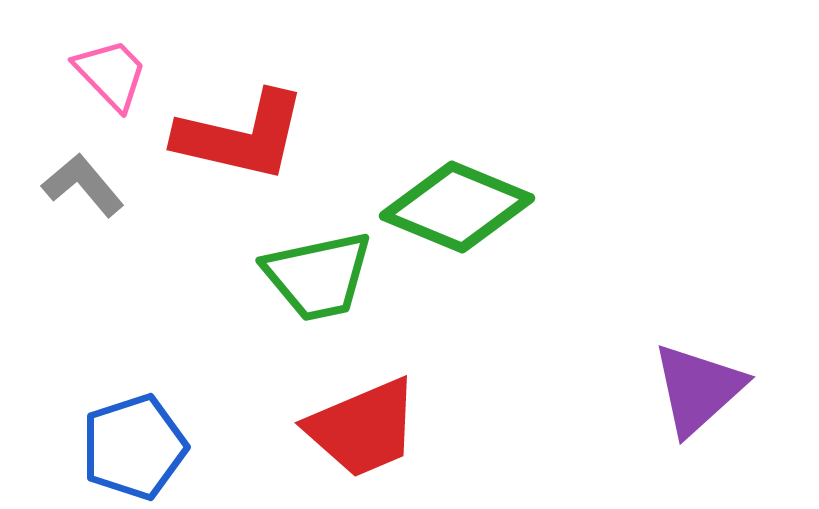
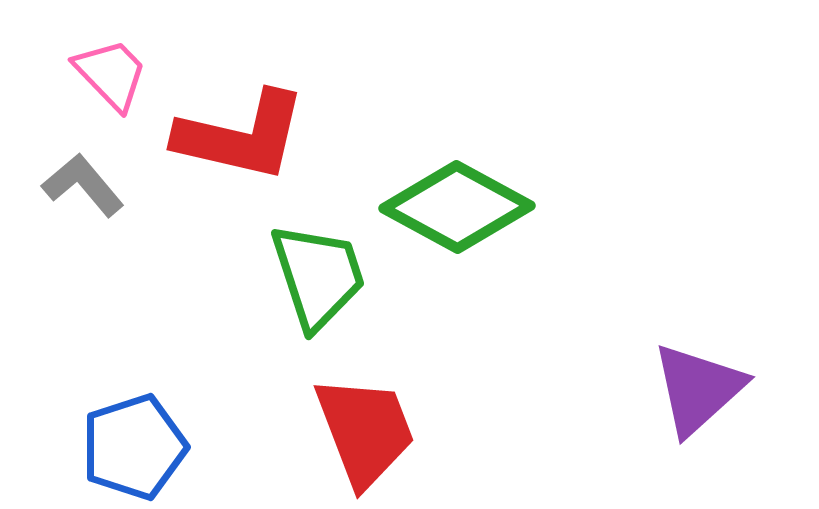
green diamond: rotated 6 degrees clockwise
green trapezoid: rotated 96 degrees counterclockwise
red trapezoid: moved 2 px right, 3 px down; rotated 88 degrees counterclockwise
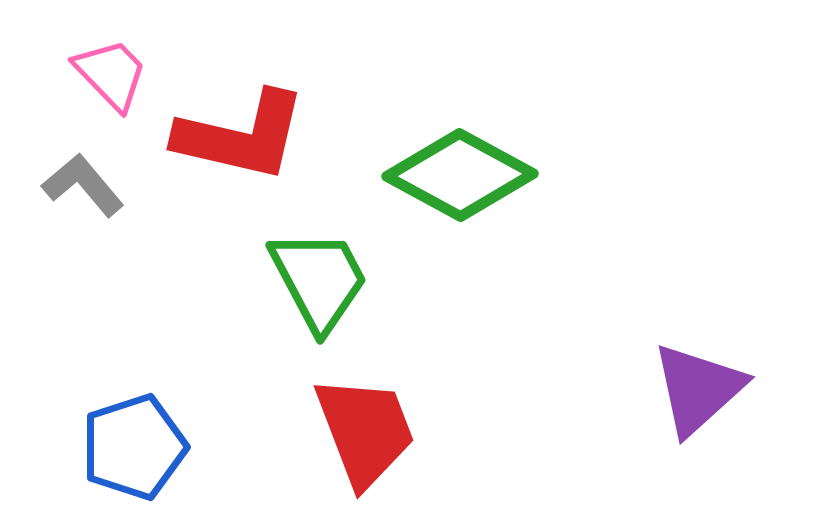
green diamond: moved 3 px right, 32 px up
green trapezoid: moved 1 px right, 4 px down; rotated 10 degrees counterclockwise
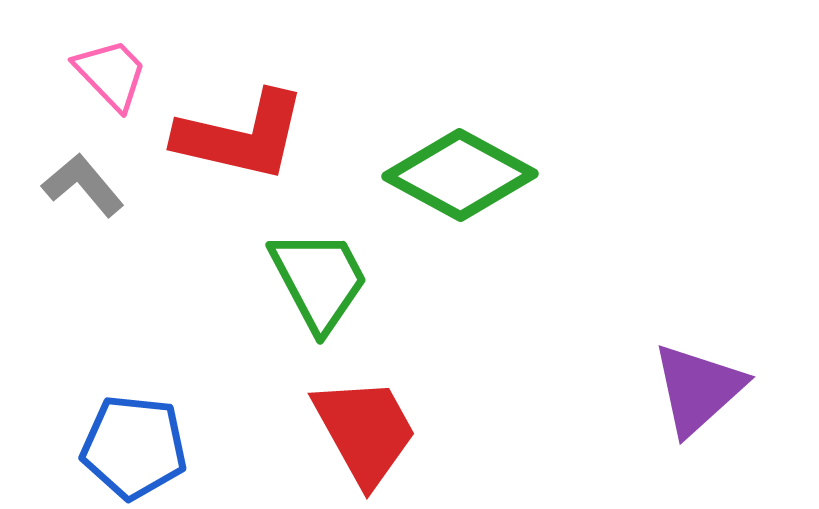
red trapezoid: rotated 8 degrees counterclockwise
blue pentagon: rotated 24 degrees clockwise
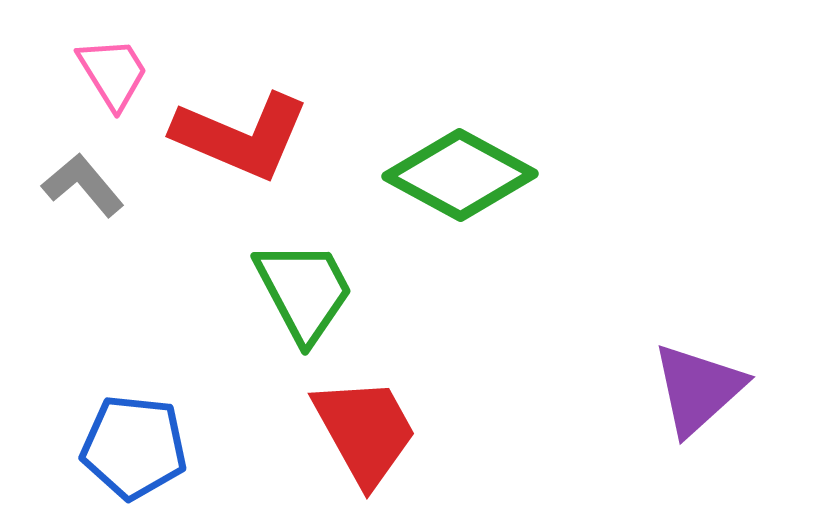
pink trapezoid: moved 2 px right, 1 px up; rotated 12 degrees clockwise
red L-shape: rotated 10 degrees clockwise
green trapezoid: moved 15 px left, 11 px down
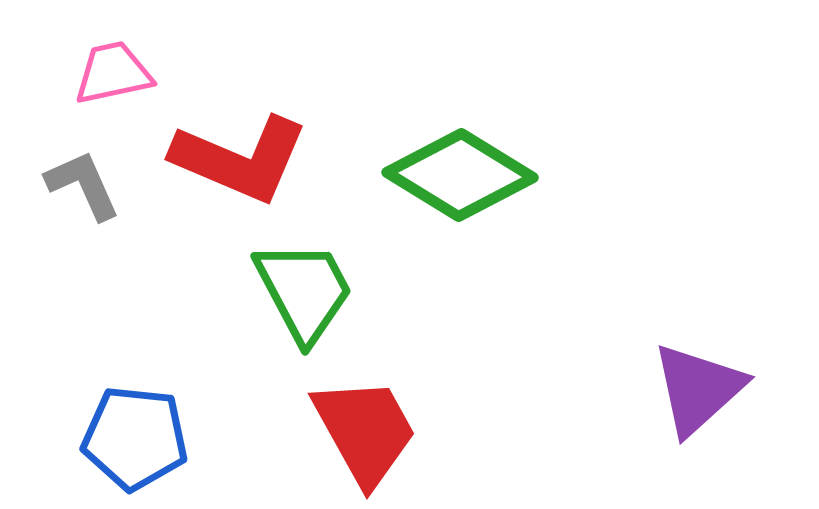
pink trapezoid: rotated 70 degrees counterclockwise
red L-shape: moved 1 px left, 23 px down
green diamond: rotated 3 degrees clockwise
gray L-shape: rotated 16 degrees clockwise
blue pentagon: moved 1 px right, 9 px up
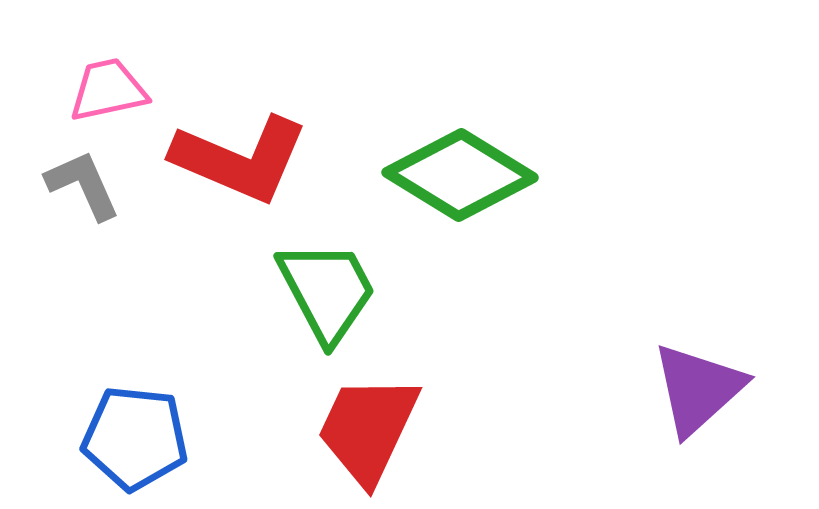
pink trapezoid: moved 5 px left, 17 px down
green trapezoid: moved 23 px right
red trapezoid: moved 3 px right, 2 px up; rotated 126 degrees counterclockwise
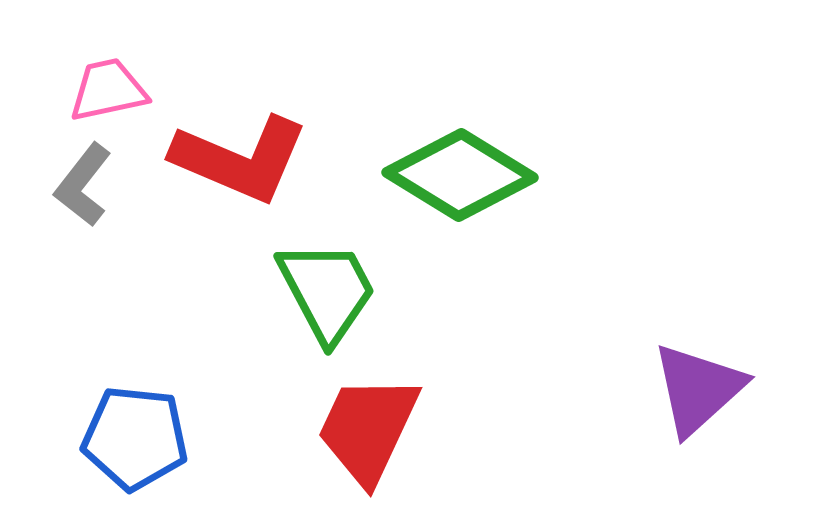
gray L-shape: rotated 118 degrees counterclockwise
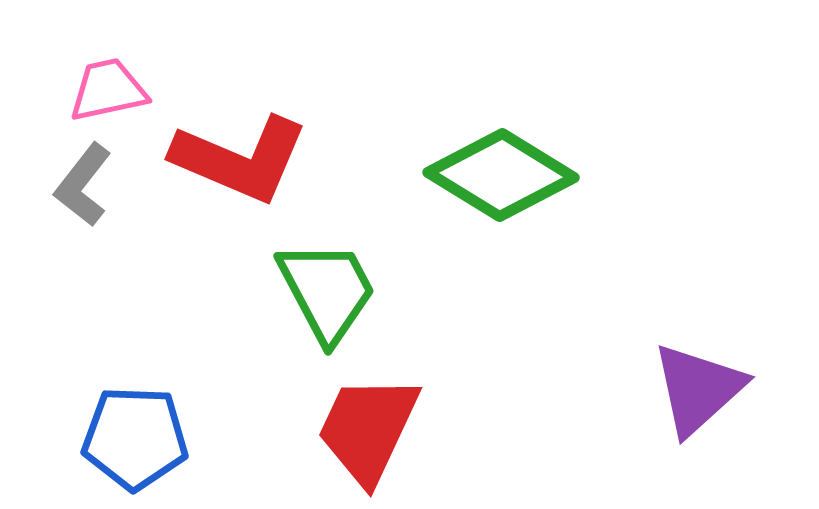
green diamond: moved 41 px right
blue pentagon: rotated 4 degrees counterclockwise
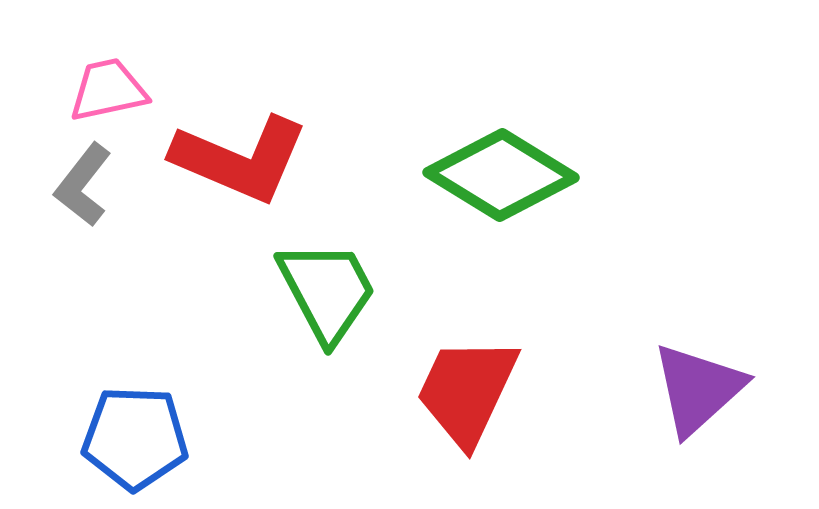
red trapezoid: moved 99 px right, 38 px up
